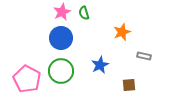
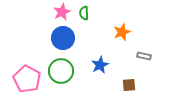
green semicircle: rotated 16 degrees clockwise
blue circle: moved 2 px right
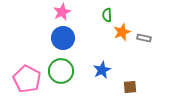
green semicircle: moved 23 px right, 2 px down
gray rectangle: moved 18 px up
blue star: moved 2 px right, 5 px down
brown square: moved 1 px right, 2 px down
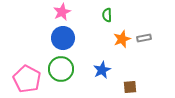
orange star: moved 7 px down
gray rectangle: rotated 24 degrees counterclockwise
green circle: moved 2 px up
